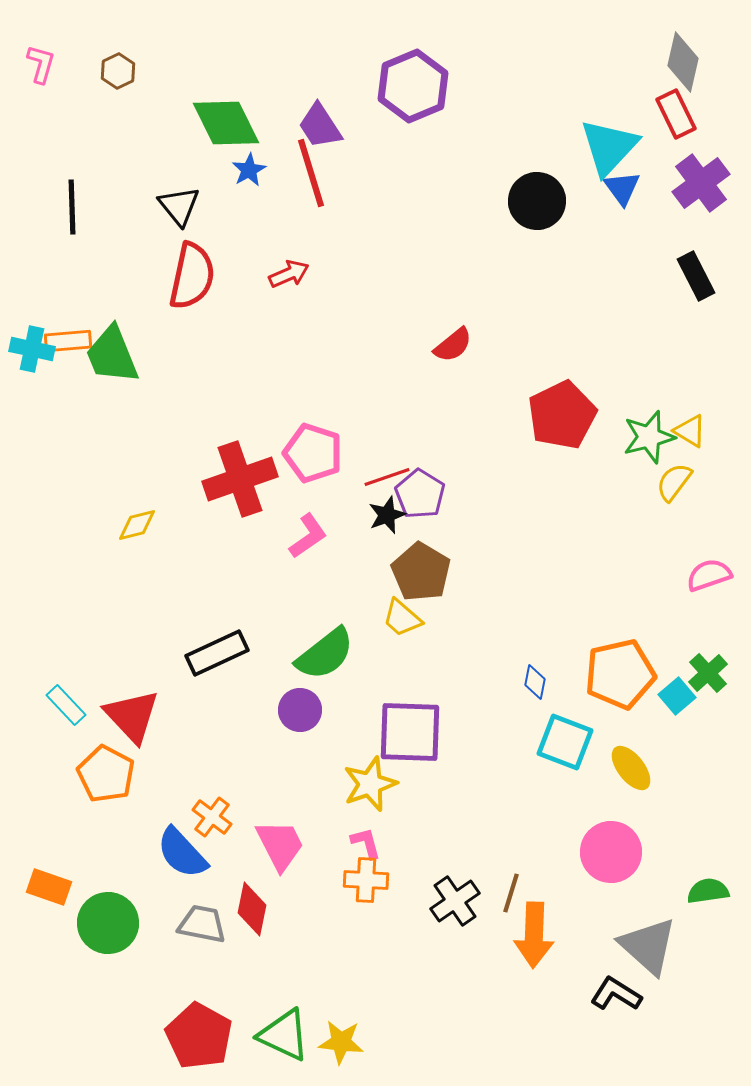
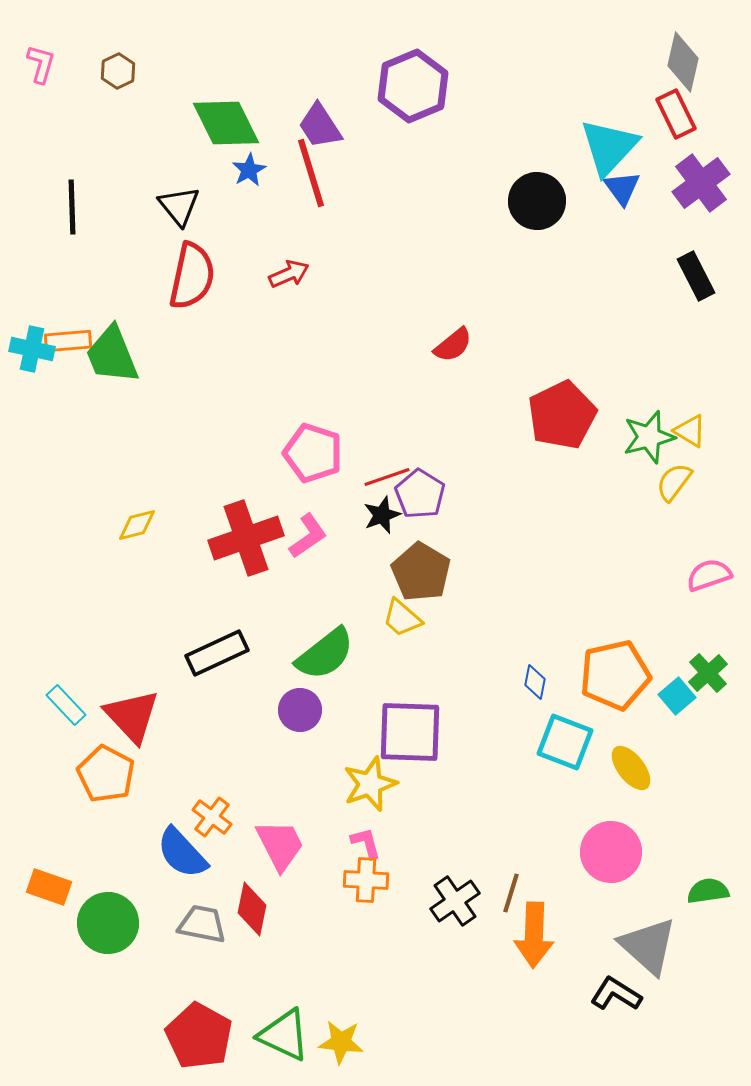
red cross at (240, 479): moved 6 px right, 59 px down
black star at (387, 515): moved 5 px left
orange pentagon at (620, 674): moved 5 px left, 1 px down
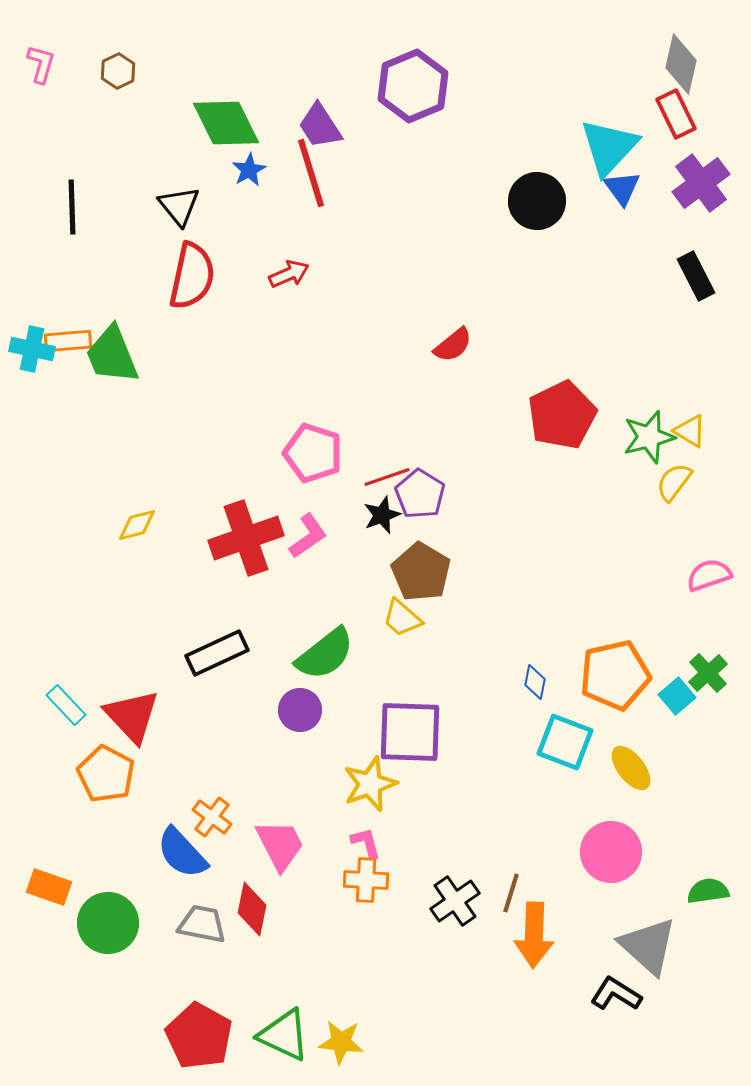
gray diamond at (683, 62): moved 2 px left, 2 px down
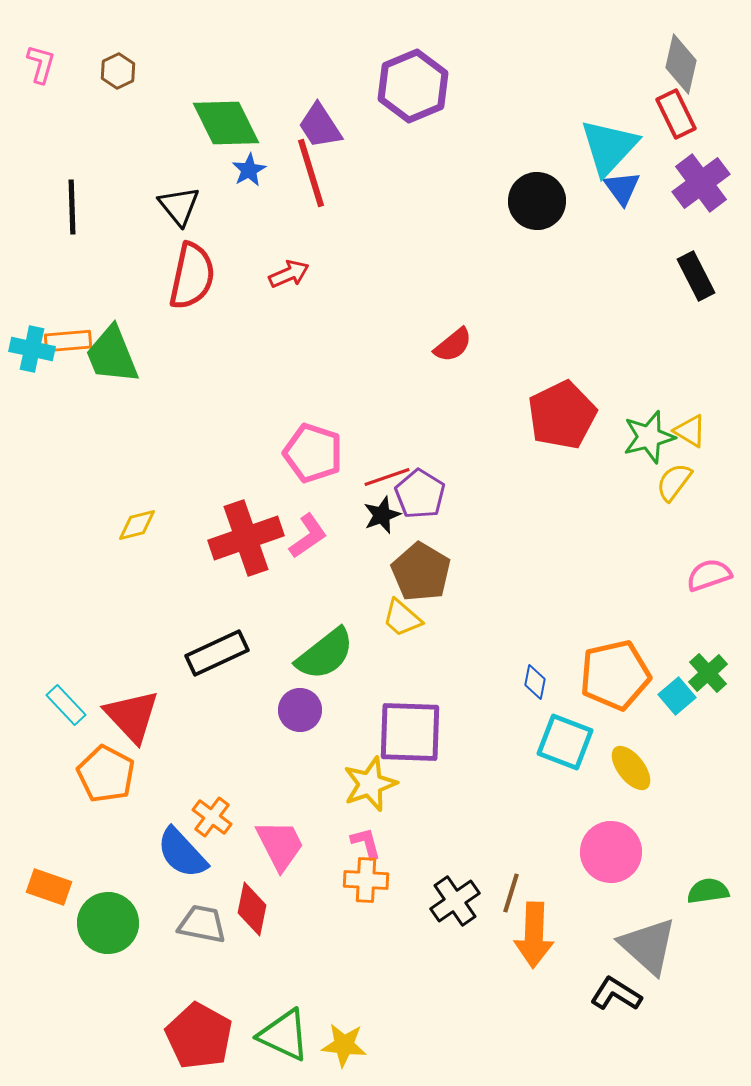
yellow star at (341, 1042): moved 3 px right, 3 px down
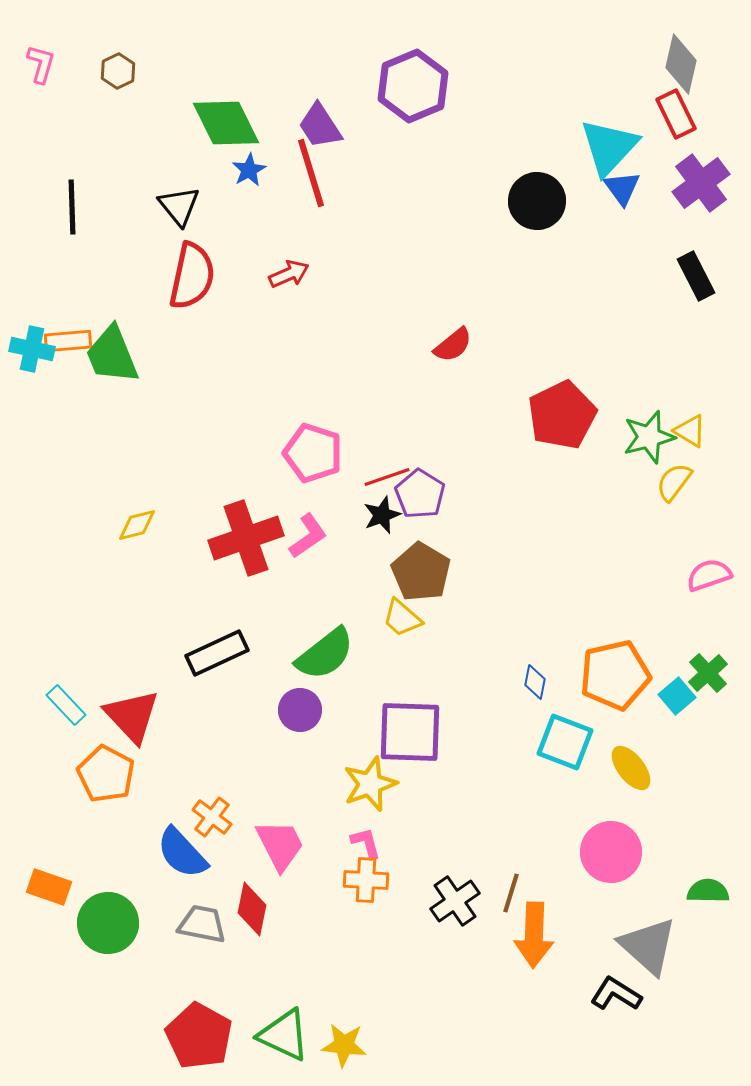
green semicircle at (708, 891): rotated 9 degrees clockwise
